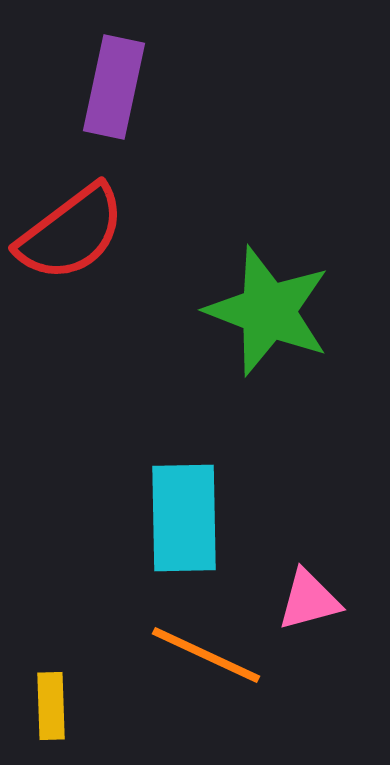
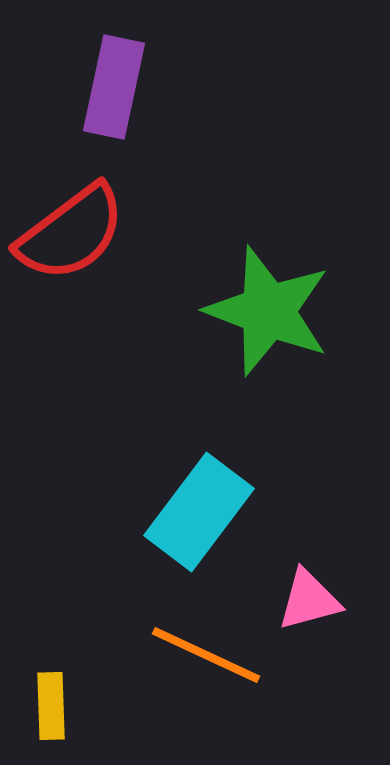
cyan rectangle: moved 15 px right, 6 px up; rotated 38 degrees clockwise
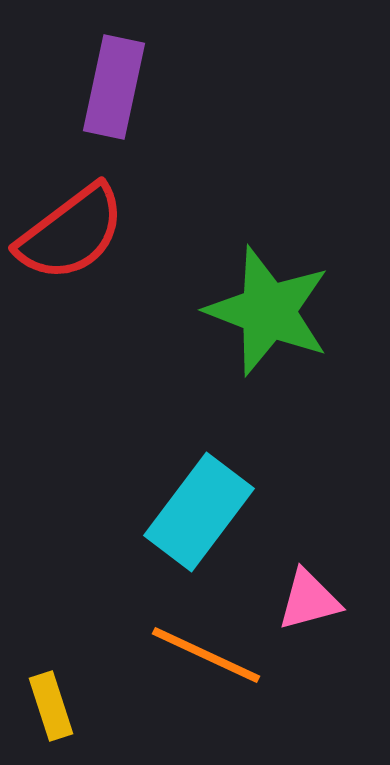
yellow rectangle: rotated 16 degrees counterclockwise
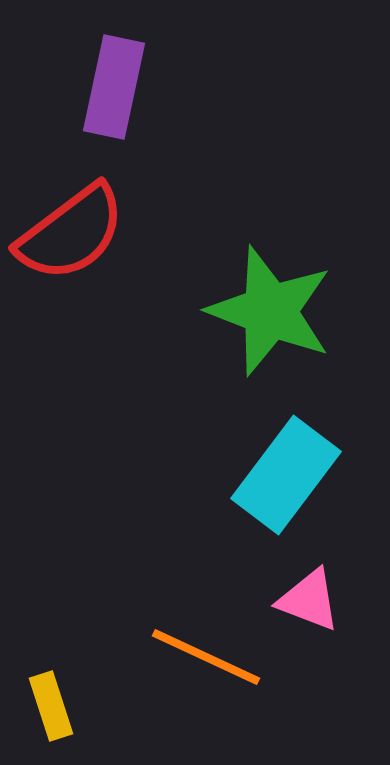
green star: moved 2 px right
cyan rectangle: moved 87 px right, 37 px up
pink triangle: rotated 36 degrees clockwise
orange line: moved 2 px down
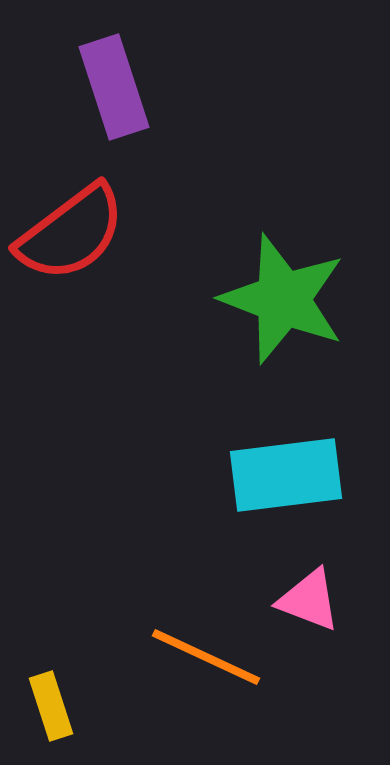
purple rectangle: rotated 30 degrees counterclockwise
green star: moved 13 px right, 12 px up
cyan rectangle: rotated 46 degrees clockwise
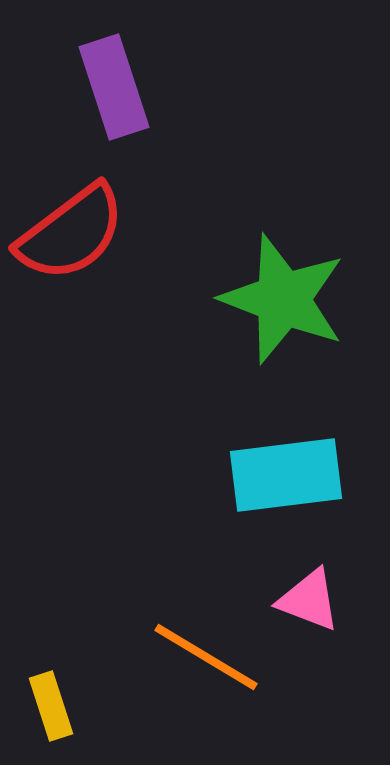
orange line: rotated 6 degrees clockwise
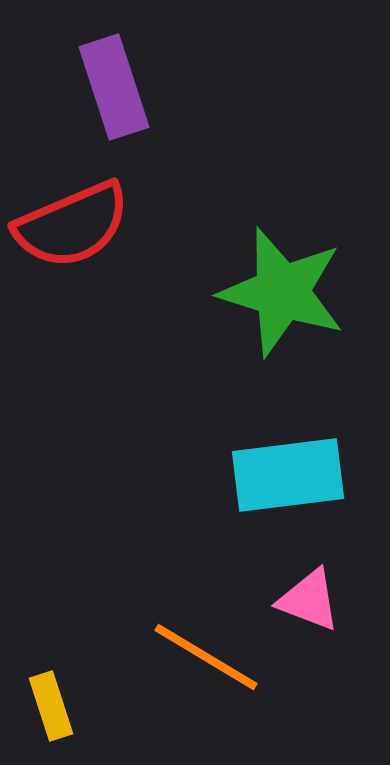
red semicircle: moved 1 px right, 8 px up; rotated 14 degrees clockwise
green star: moved 1 px left, 7 px up; rotated 4 degrees counterclockwise
cyan rectangle: moved 2 px right
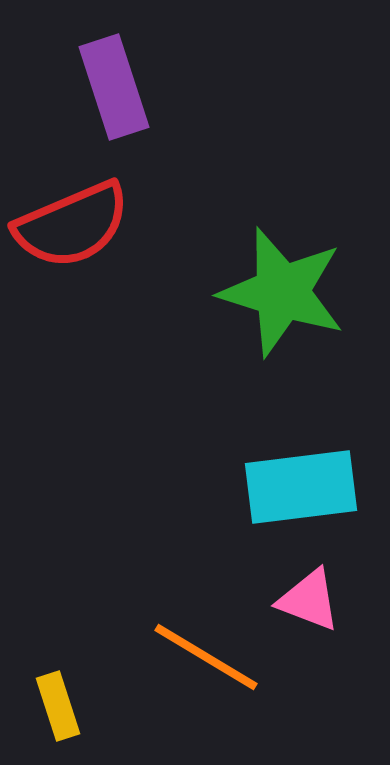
cyan rectangle: moved 13 px right, 12 px down
yellow rectangle: moved 7 px right
